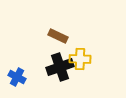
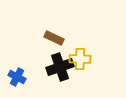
brown rectangle: moved 4 px left, 2 px down
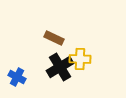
black cross: rotated 12 degrees counterclockwise
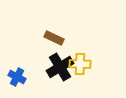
yellow cross: moved 5 px down
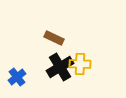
blue cross: rotated 24 degrees clockwise
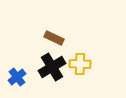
black cross: moved 8 px left
